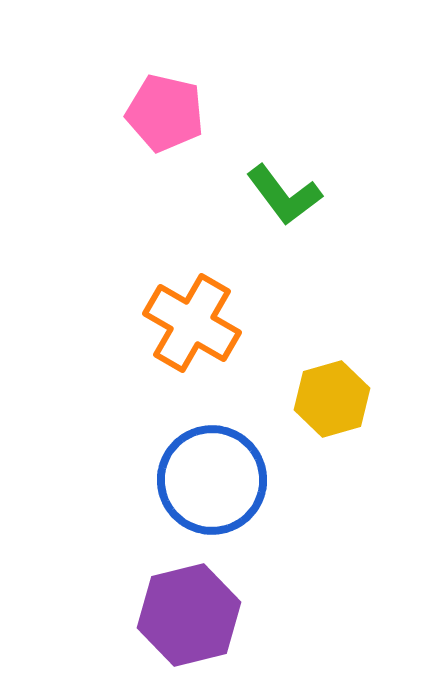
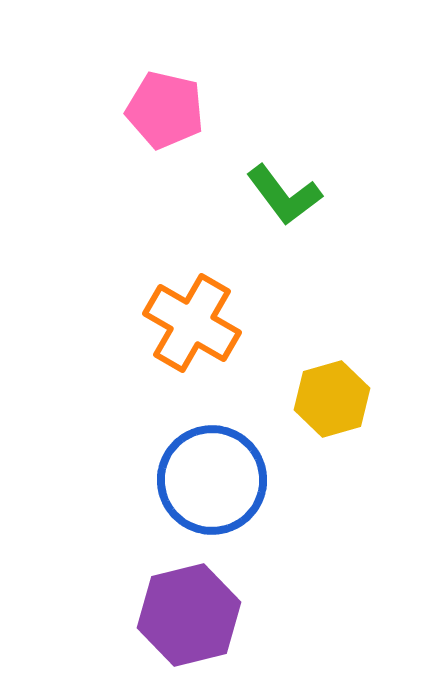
pink pentagon: moved 3 px up
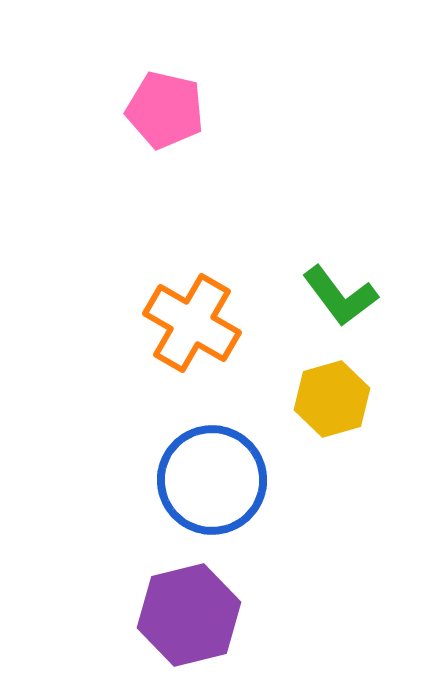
green L-shape: moved 56 px right, 101 px down
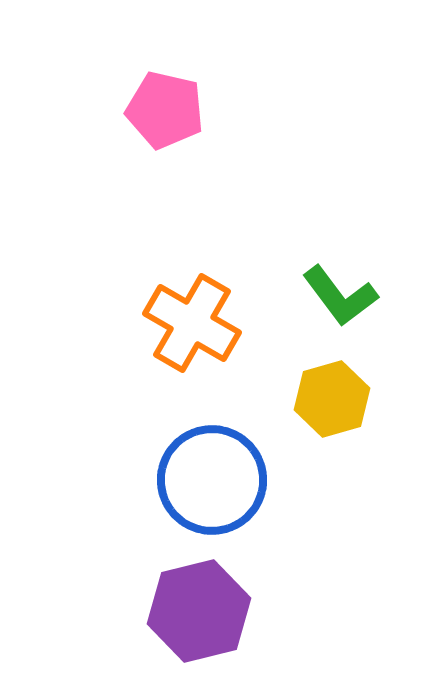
purple hexagon: moved 10 px right, 4 px up
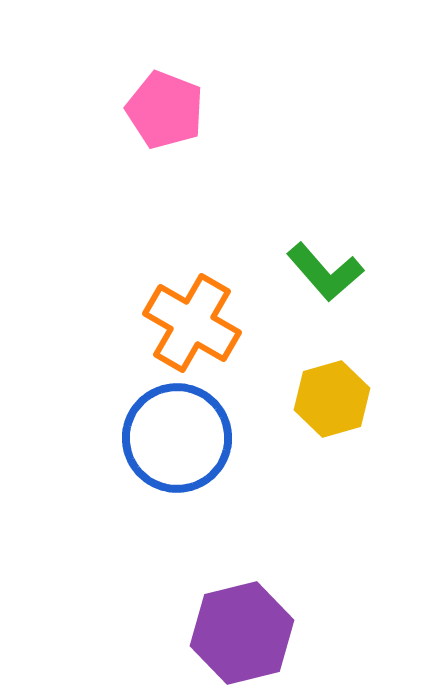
pink pentagon: rotated 8 degrees clockwise
green L-shape: moved 15 px left, 24 px up; rotated 4 degrees counterclockwise
blue circle: moved 35 px left, 42 px up
purple hexagon: moved 43 px right, 22 px down
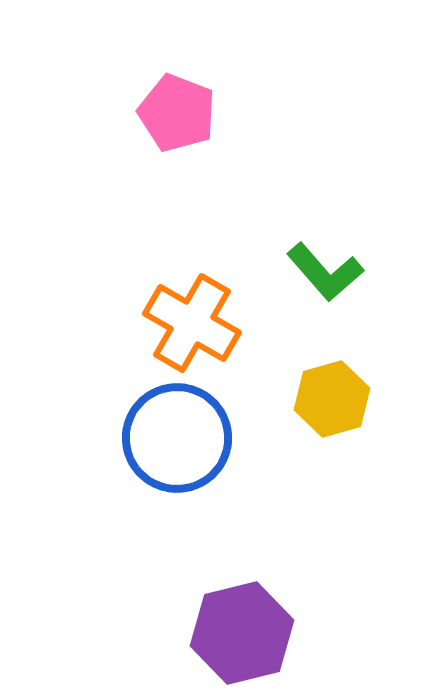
pink pentagon: moved 12 px right, 3 px down
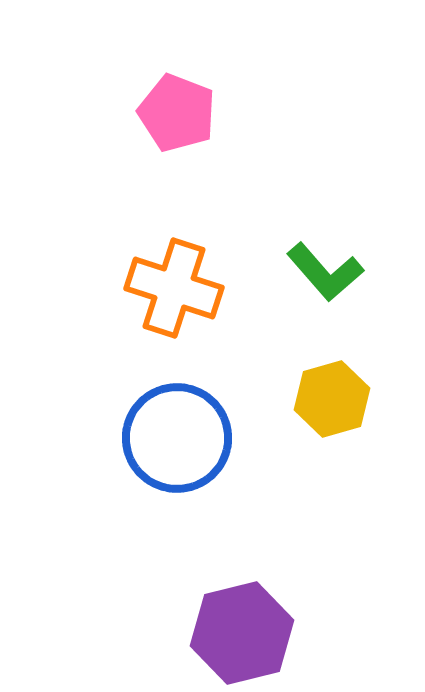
orange cross: moved 18 px left, 35 px up; rotated 12 degrees counterclockwise
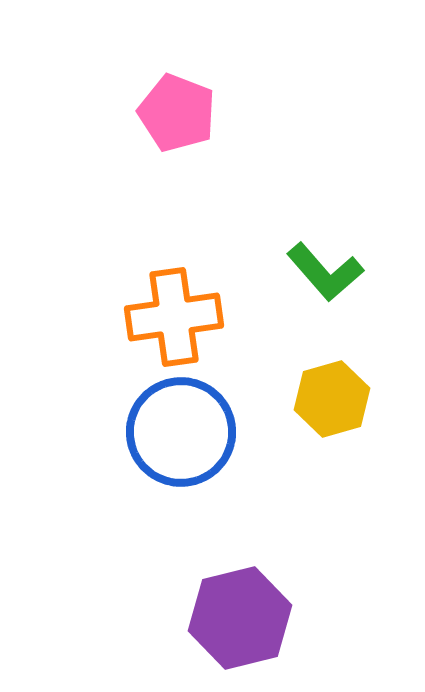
orange cross: moved 29 px down; rotated 26 degrees counterclockwise
blue circle: moved 4 px right, 6 px up
purple hexagon: moved 2 px left, 15 px up
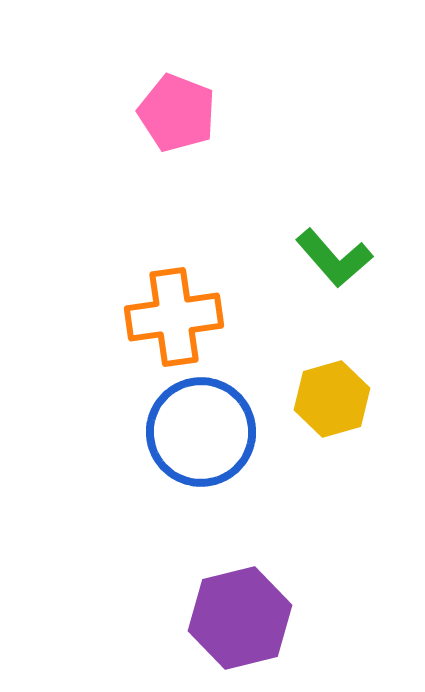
green L-shape: moved 9 px right, 14 px up
blue circle: moved 20 px right
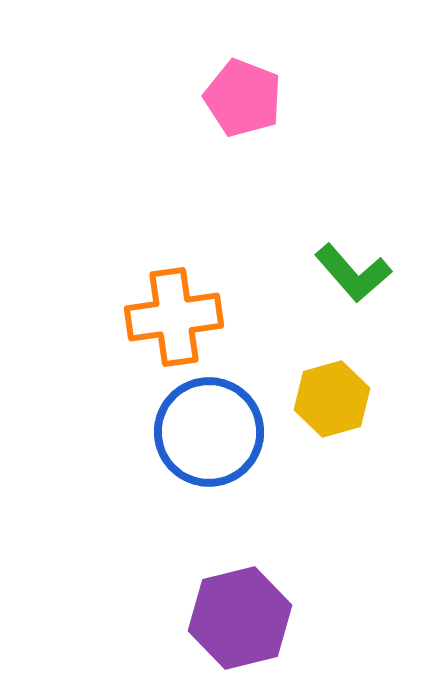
pink pentagon: moved 66 px right, 15 px up
green L-shape: moved 19 px right, 15 px down
blue circle: moved 8 px right
